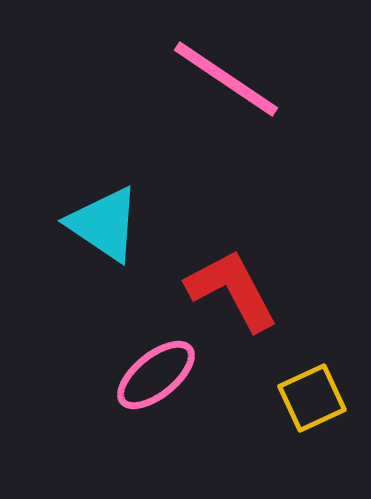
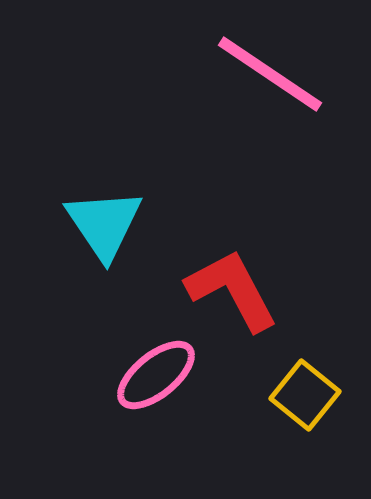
pink line: moved 44 px right, 5 px up
cyan triangle: rotated 22 degrees clockwise
yellow square: moved 7 px left, 3 px up; rotated 26 degrees counterclockwise
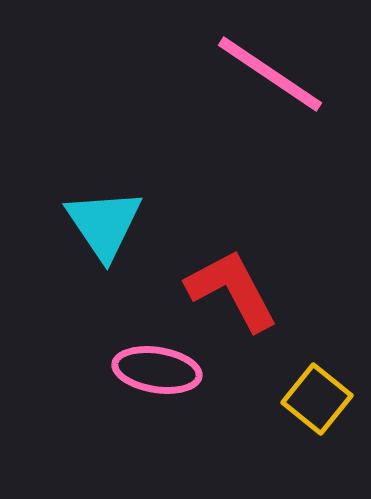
pink ellipse: moved 1 px right, 5 px up; rotated 48 degrees clockwise
yellow square: moved 12 px right, 4 px down
